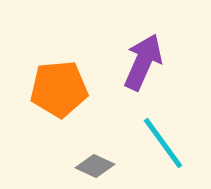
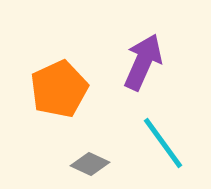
orange pentagon: rotated 20 degrees counterclockwise
gray diamond: moved 5 px left, 2 px up
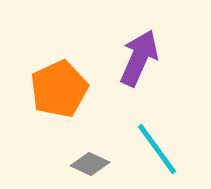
purple arrow: moved 4 px left, 4 px up
cyan line: moved 6 px left, 6 px down
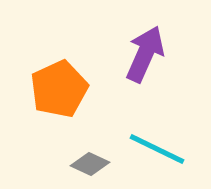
purple arrow: moved 6 px right, 4 px up
cyan line: rotated 28 degrees counterclockwise
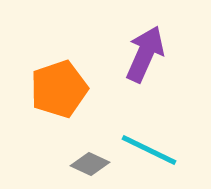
orange pentagon: rotated 6 degrees clockwise
cyan line: moved 8 px left, 1 px down
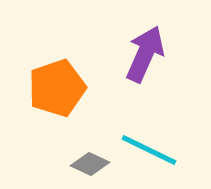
orange pentagon: moved 2 px left, 1 px up
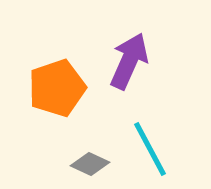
purple arrow: moved 16 px left, 7 px down
cyan line: moved 1 px right, 1 px up; rotated 36 degrees clockwise
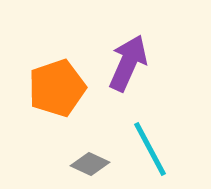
purple arrow: moved 1 px left, 2 px down
